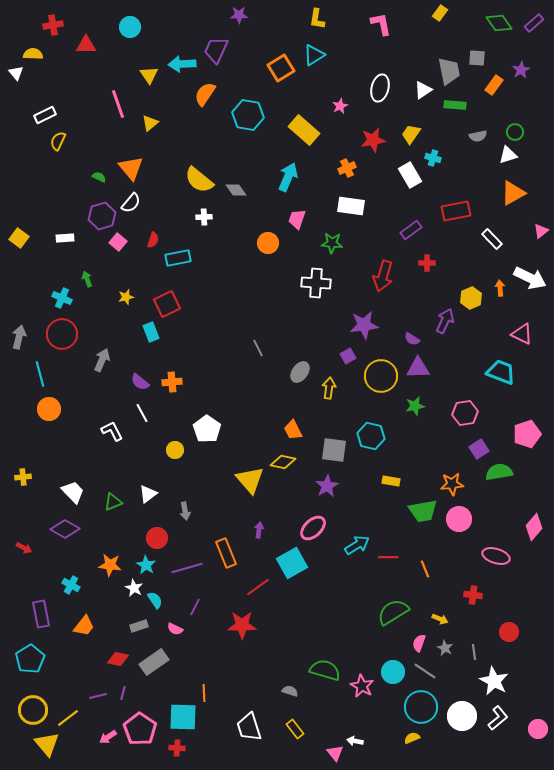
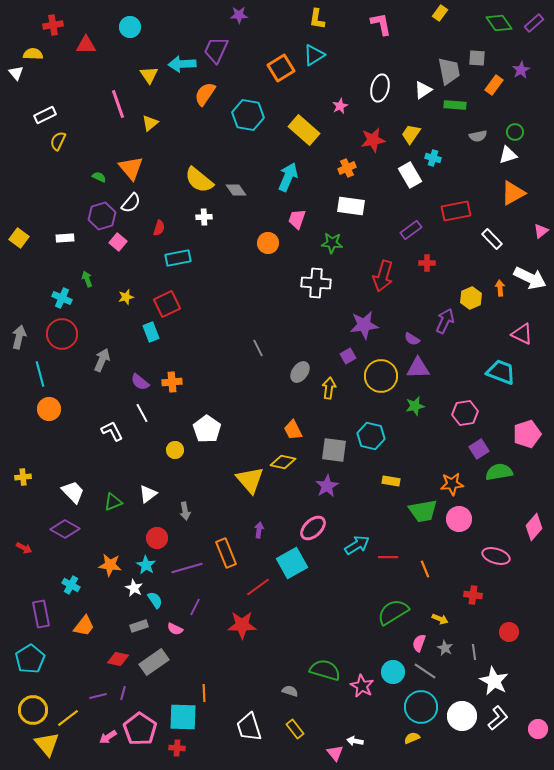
red semicircle at (153, 240): moved 6 px right, 12 px up
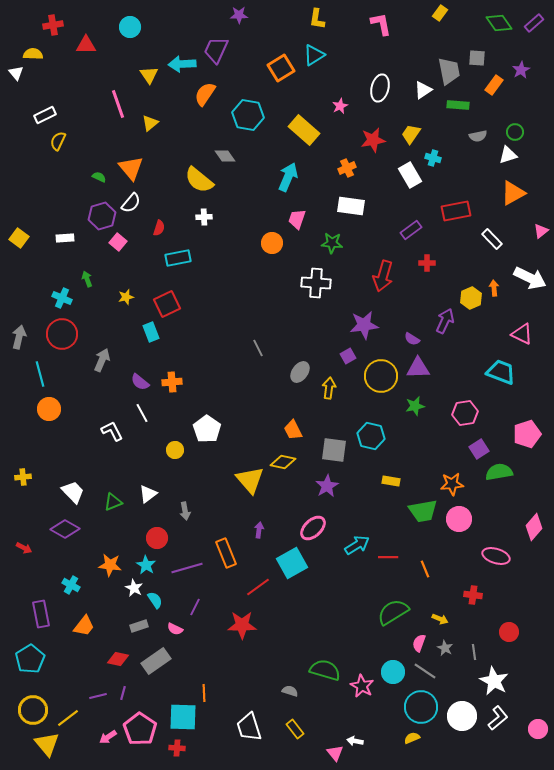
green rectangle at (455, 105): moved 3 px right
gray diamond at (236, 190): moved 11 px left, 34 px up
orange circle at (268, 243): moved 4 px right
orange arrow at (500, 288): moved 6 px left
gray rectangle at (154, 662): moved 2 px right, 1 px up
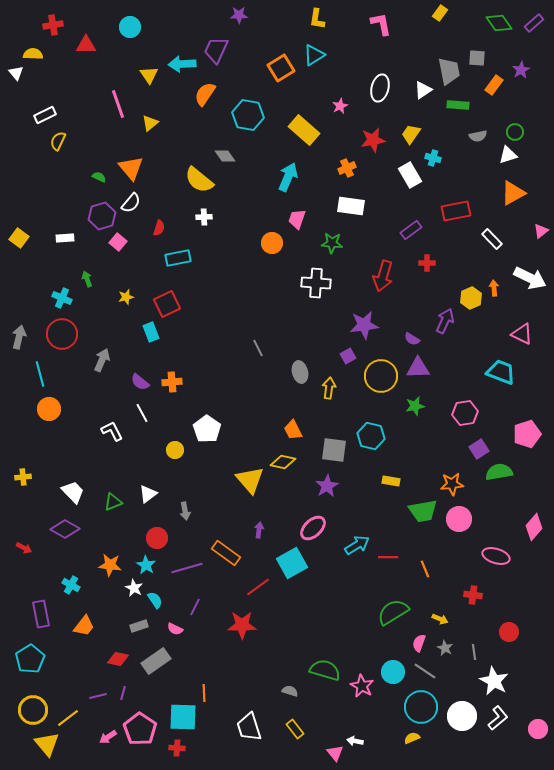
gray ellipse at (300, 372): rotated 50 degrees counterclockwise
orange rectangle at (226, 553): rotated 32 degrees counterclockwise
